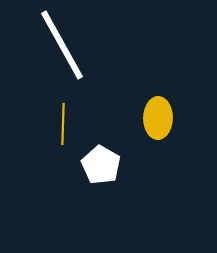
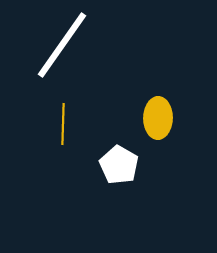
white line: rotated 64 degrees clockwise
white pentagon: moved 18 px right
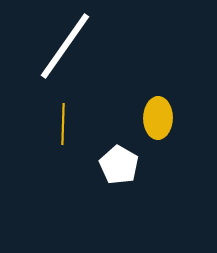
white line: moved 3 px right, 1 px down
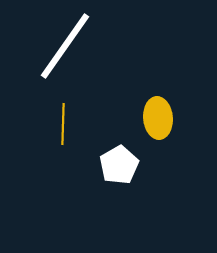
yellow ellipse: rotated 6 degrees counterclockwise
white pentagon: rotated 12 degrees clockwise
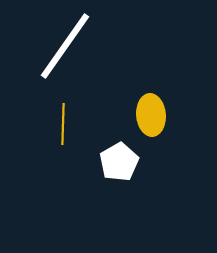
yellow ellipse: moved 7 px left, 3 px up
white pentagon: moved 3 px up
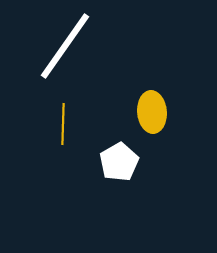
yellow ellipse: moved 1 px right, 3 px up
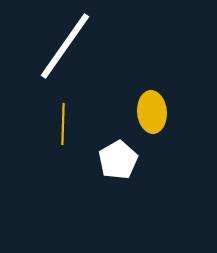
white pentagon: moved 1 px left, 2 px up
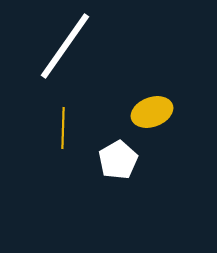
yellow ellipse: rotated 75 degrees clockwise
yellow line: moved 4 px down
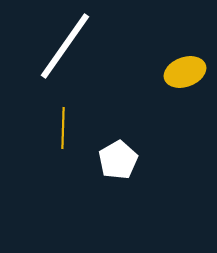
yellow ellipse: moved 33 px right, 40 px up
